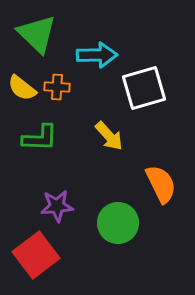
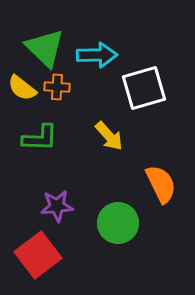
green triangle: moved 8 px right, 14 px down
red square: moved 2 px right
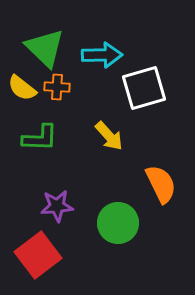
cyan arrow: moved 5 px right
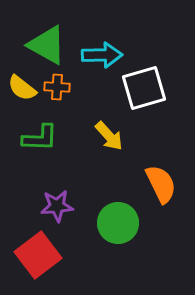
green triangle: moved 2 px right, 3 px up; rotated 15 degrees counterclockwise
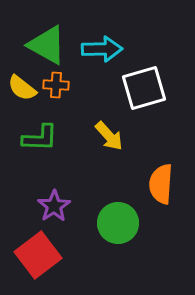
cyan arrow: moved 6 px up
orange cross: moved 1 px left, 2 px up
orange semicircle: rotated 150 degrees counterclockwise
purple star: moved 3 px left; rotated 28 degrees counterclockwise
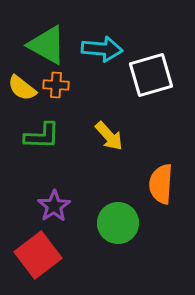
cyan arrow: rotated 6 degrees clockwise
white square: moved 7 px right, 13 px up
green L-shape: moved 2 px right, 2 px up
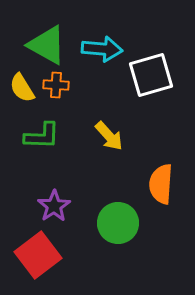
yellow semicircle: rotated 20 degrees clockwise
